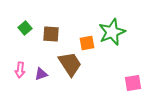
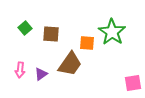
green star: rotated 16 degrees counterclockwise
orange square: rotated 14 degrees clockwise
brown trapezoid: rotated 68 degrees clockwise
purple triangle: rotated 16 degrees counterclockwise
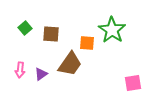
green star: moved 2 px up
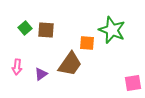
green star: rotated 12 degrees counterclockwise
brown square: moved 5 px left, 4 px up
pink arrow: moved 3 px left, 3 px up
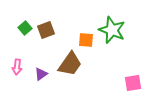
brown square: rotated 24 degrees counterclockwise
orange square: moved 1 px left, 3 px up
